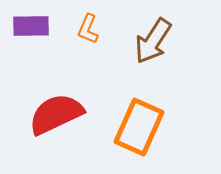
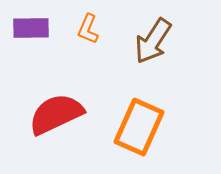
purple rectangle: moved 2 px down
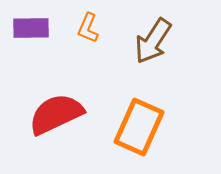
orange L-shape: moved 1 px up
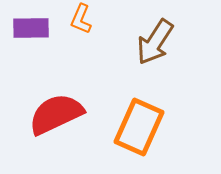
orange L-shape: moved 7 px left, 9 px up
brown arrow: moved 2 px right, 1 px down
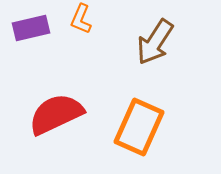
purple rectangle: rotated 12 degrees counterclockwise
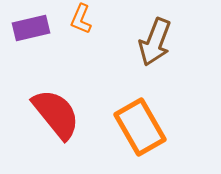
brown arrow: rotated 12 degrees counterclockwise
red semicircle: rotated 76 degrees clockwise
orange rectangle: moved 1 px right; rotated 54 degrees counterclockwise
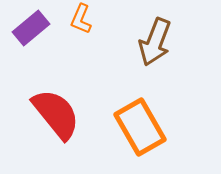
purple rectangle: rotated 27 degrees counterclockwise
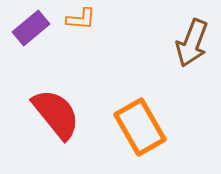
orange L-shape: rotated 108 degrees counterclockwise
brown arrow: moved 37 px right, 1 px down
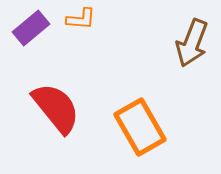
red semicircle: moved 6 px up
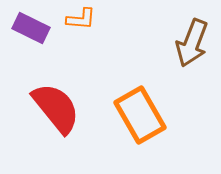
purple rectangle: rotated 66 degrees clockwise
orange rectangle: moved 12 px up
